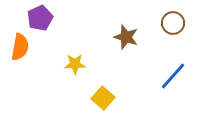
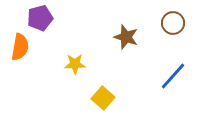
purple pentagon: rotated 10 degrees clockwise
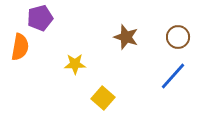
brown circle: moved 5 px right, 14 px down
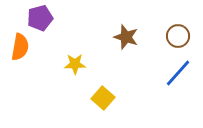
brown circle: moved 1 px up
blue line: moved 5 px right, 3 px up
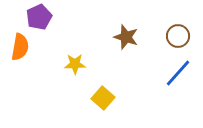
purple pentagon: moved 1 px left, 1 px up; rotated 10 degrees counterclockwise
